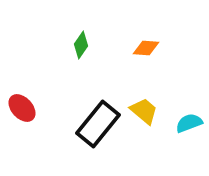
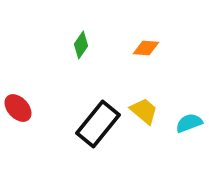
red ellipse: moved 4 px left
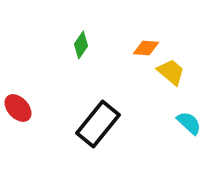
yellow trapezoid: moved 27 px right, 39 px up
cyan semicircle: rotated 64 degrees clockwise
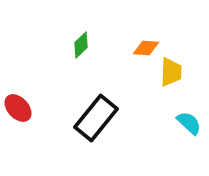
green diamond: rotated 12 degrees clockwise
yellow trapezoid: rotated 52 degrees clockwise
black rectangle: moved 2 px left, 6 px up
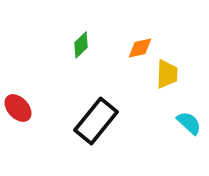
orange diamond: moved 6 px left; rotated 16 degrees counterclockwise
yellow trapezoid: moved 4 px left, 2 px down
black rectangle: moved 3 px down
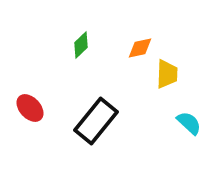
red ellipse: moved 12 px right
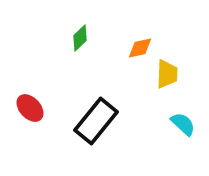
green diamond: moved 1 px left, 7 px up
cyan semicircle: moved 6 px left, 1 px down
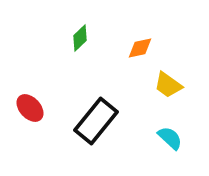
yellow trapezoid: moved 1 px right, 11 px down; rotated 124 degrees clockwise
cyan semicircle: moved 13 px left, 14 px down
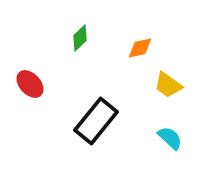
red ellipse: moved 24 px up
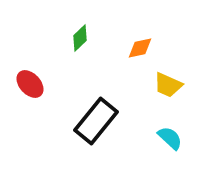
yellow trapezoid: rotated 12 degrees counterclockwise
